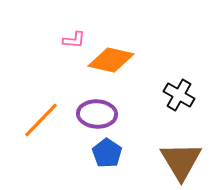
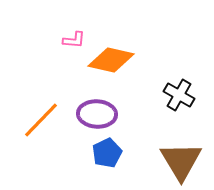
blue pentagon: rotated 12 degrees clockwise
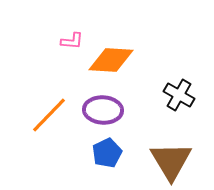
pink L-shape: moved 2 px left, 1 px down
orange diamond: rotated 9 degrees counterclockwise
purple ellipse: moved 6 px right, 4 px up
orange line: moved 8 px right, 5 px up
brown triangle: moved 10 px left
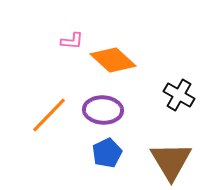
orange diamond: moved 2 px right; rotated 39 degrees clockwise
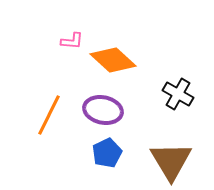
black cross: moved 1 px left, 1 px up
purple ellipse: rotated 9 degrees clockwise
orange line: rotated 18 degrees counterclockwise
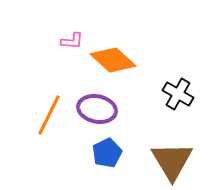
purple ellipse: moved 6 px left, 1 px up
brown triangle: moved 1 px right
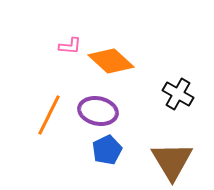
pink L-shape: moved 2 px left, 5 px down
orange diamond: moved 2 px left, 1 px down
purple ellipse: moved 1 px right, 2 px down
blue pentagon: moved 3 px up
